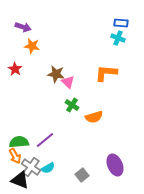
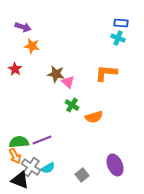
purple line: moved 3 px left; rotated 18 degrees clockwise
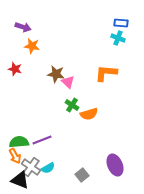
red star: rotated 16 degrees counterclockwise
orange semicircle: moved 5 px left, 3 px up
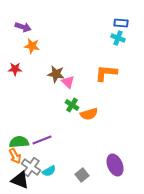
red star: rotated 16 degrees counterclockwise
cyan semicircle: moved 1 px right, 3 px down
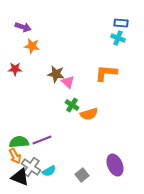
black triangle: moved 3 px up
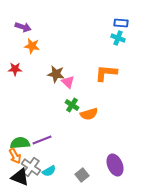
green semicircle: moved 1 px right, 1 px down
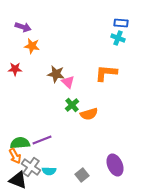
green cross: rotated 16 degrees clockwise
cyan semicircle: rotated 32 degrees clockwise
black triangle: moved 2 px left, 3 px down
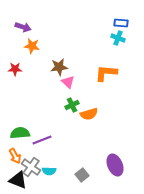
brown star: moved 3 px right, 7 px up; rotated 18 degrees counterclockwise
green cross: rotated 16 degrees clockwise
green semicircle: moved 10 px up
